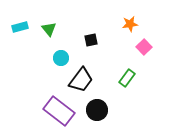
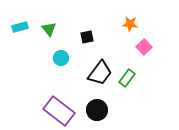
orange star: rotated 14 degrees clockwise
black square: moved 4 px left, 3 px up
black trapezoid: moved 19 px right, 7 px up
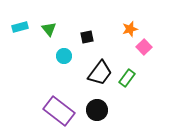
orange star: moved 5 px down; rotated 21 degrees counterclockwise
cyan circle: moved 3 px right, 2 px up
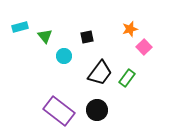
green triangle: moved 4 px left, 7 px down
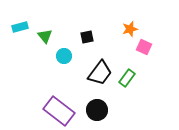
pink square: rotated 21 degrees counterclockwise
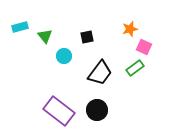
green rectangle: moved 8 px right, 10 px up; rotated 18 degrees clockwise
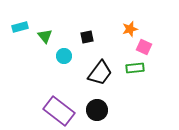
green rectangle: rotated 30 degrees clockwise
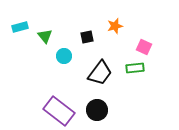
orange star: moved 15 px left, 3 px up
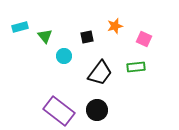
pink square: moved 8 px up
green rectangle: moved 1 px right, 1 px up
